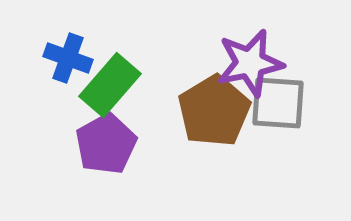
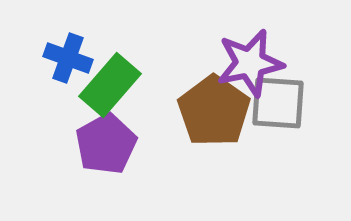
brown pentagon: rotated 6 degrees counterclockwise
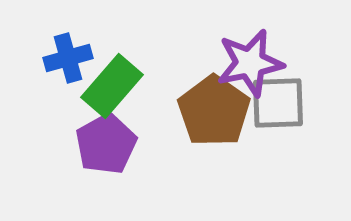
blue cross: rotated 36 degrees counterclockwise
green rectangle: moved 2 px right, 1 px down
gray square: rotated 6 degrees counterclockwise
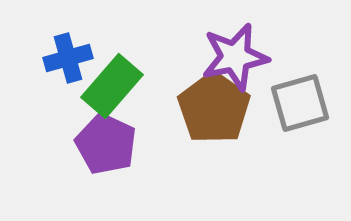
purple star: moved 15 px left, 6 px up
gray square: moved 22 px right; rotated 14 degrees counterclockwise
brown pentagon: moved 3 px up
purple pentagon: rotated 18 degrees counterclockwise
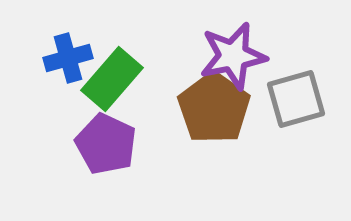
purple star: moved 2 px left, 1 px up
green rectangle: moved 7 px up
gray square: moved 4 px left, 4 px up
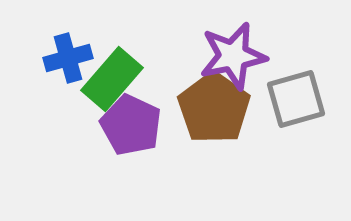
purple pentagon: moved 25 px right, 19 px up
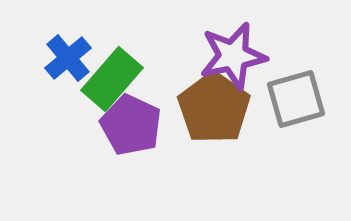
blue cross: rotated 24 degrees counterclockwise
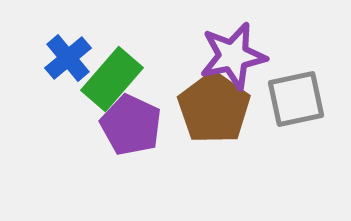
gray square: rotated 4 degrees clockwise
